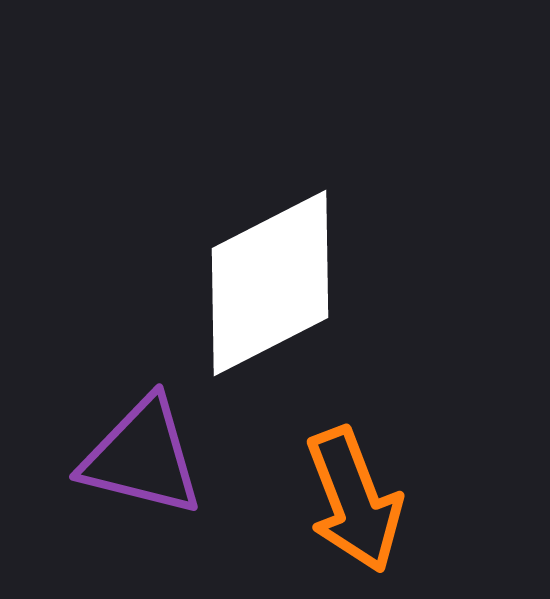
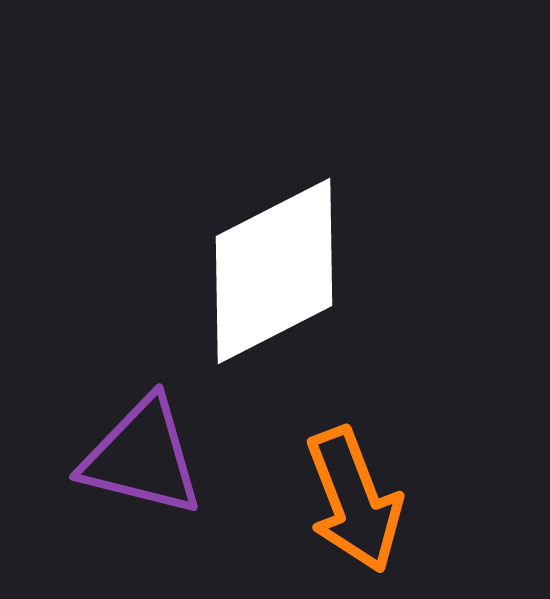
white diamond: moved 4 px right, 12 px up
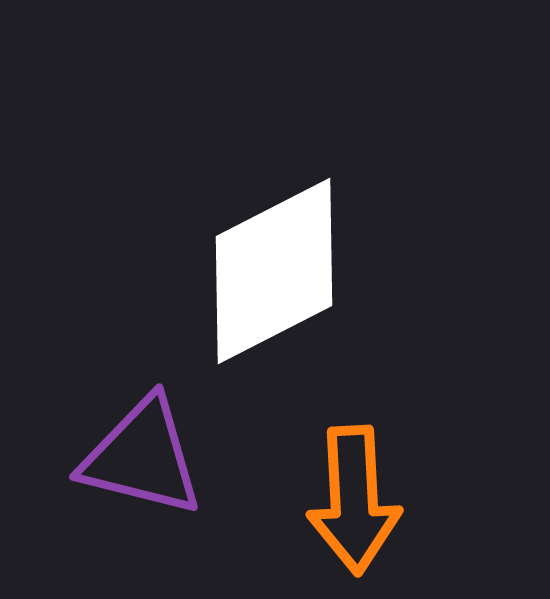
orange arrow: rotated 18 degrees clockwise
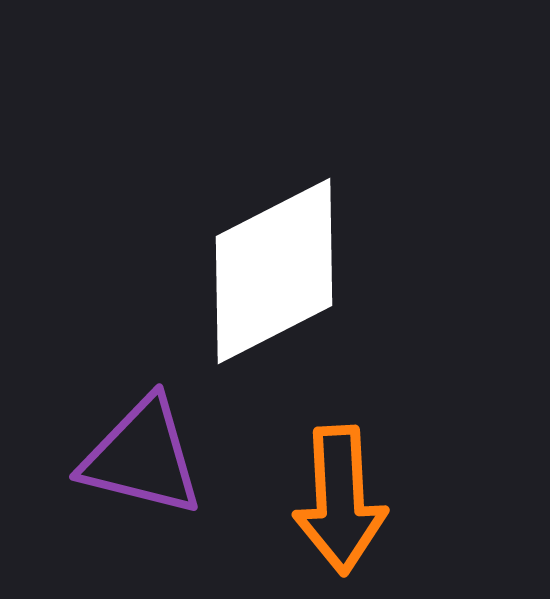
orange arrow: moved 14 px left
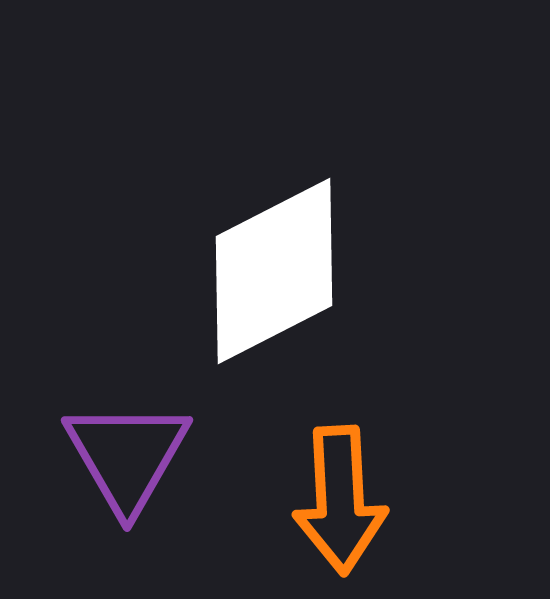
purple triangle: moved 15 px left, 1 px up; rotated 46 degrees clockwise
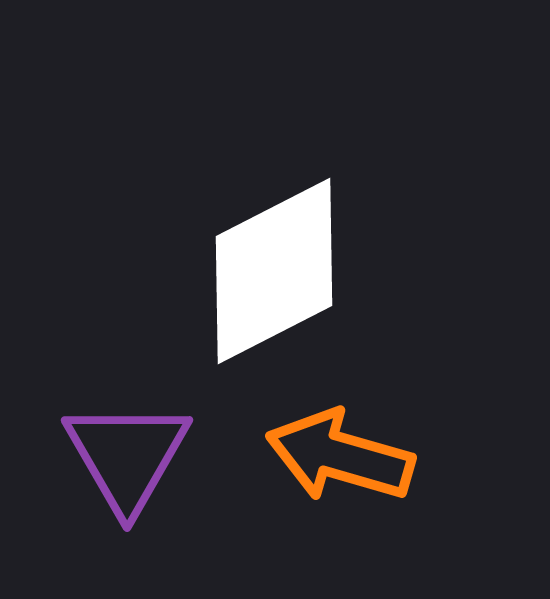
orange arrow: moved 44 px up; rotated 109 degrees clockwise
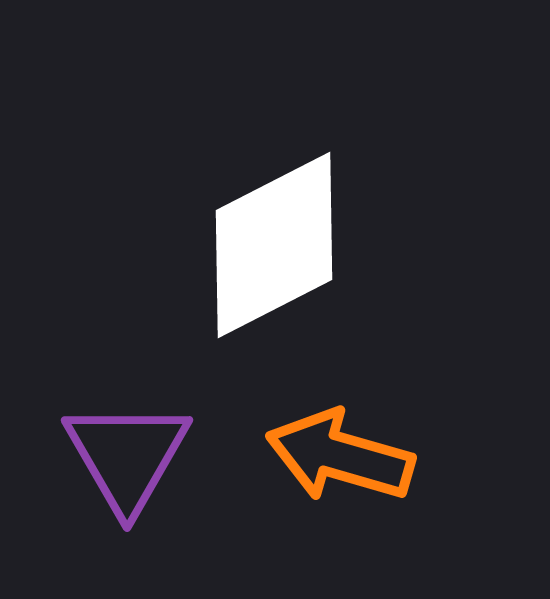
white diamond: moved 26 px up
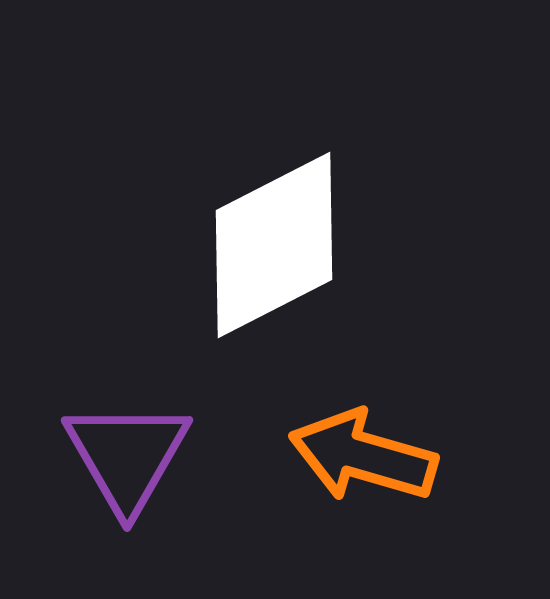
orange arrow: moved 23 px right
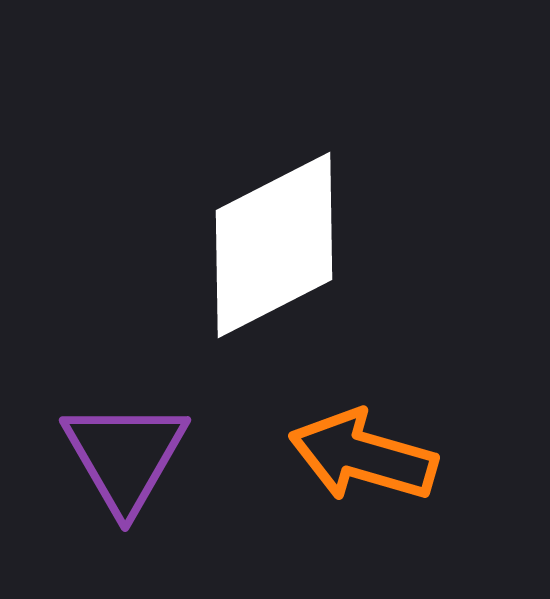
purple triangle: moved 2 px left
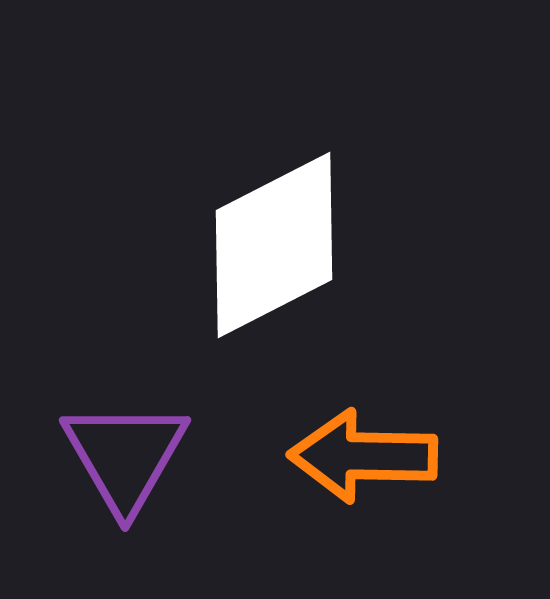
orange arrow: rotated 15 degrees counterclockwise
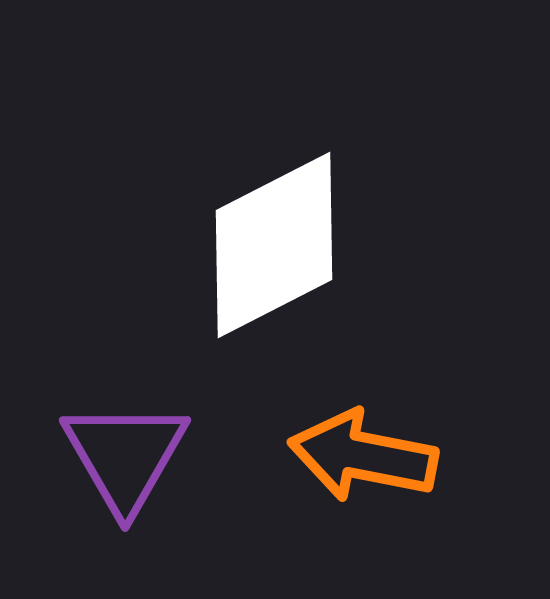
orange arrow: rotated 10 degrees clockwise
